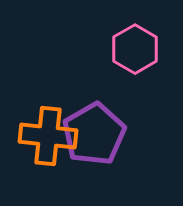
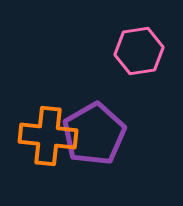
pink hexagon: moved 4 px right, 2 px down; rotated 21 degrees clockwise
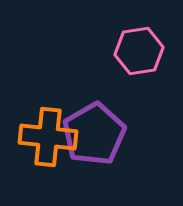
orange cross: moved 1 px down
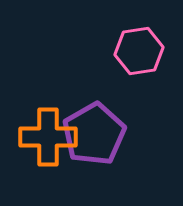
orange cross: rotated 6 degrees counterclockwise
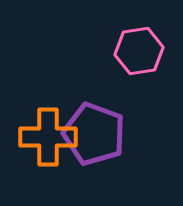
purple pentagon: rotated 22 degrees counterclockwise
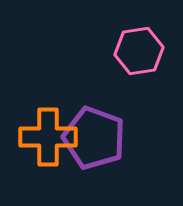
purple pentagon: moved 4 px down
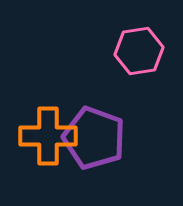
orange cross: moved 1 px up
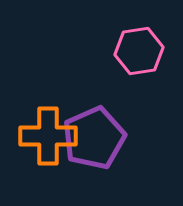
purple pentagon: rotated 28 degrees clockwise
